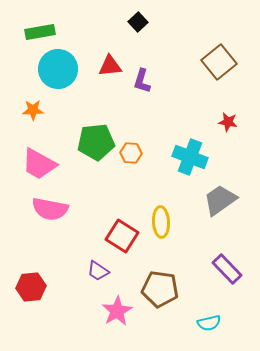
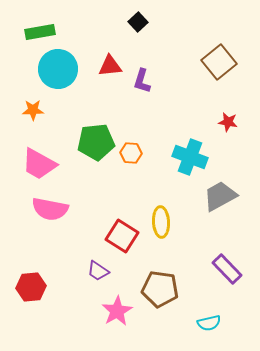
gray trapezoid: moved 4 px up; rotated 6 degrees clockwise
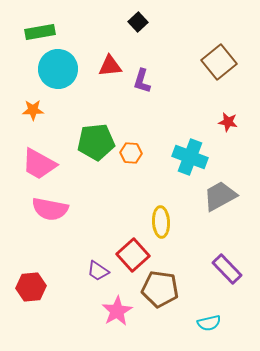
red square: moved 11 px right, 19 px down; rotated 16 degrees clockwise
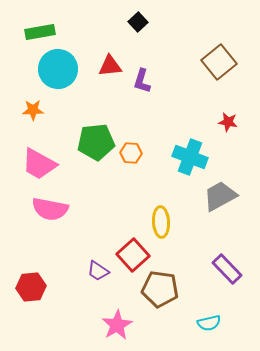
pink star: moved 14 px down
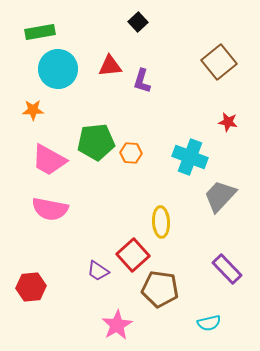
pink trapezoid: moved 10 px right, 4 px up
gray trapezoid: rotated 18 degrees counterclockwise
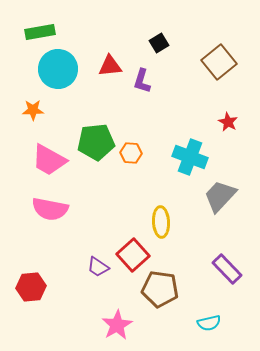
black square: moved 21 px right, 21 px down; rotated 12 degrees clockwise
red star: rotated 18 degrees clockwise
purple trapezoid: moved 4 px up
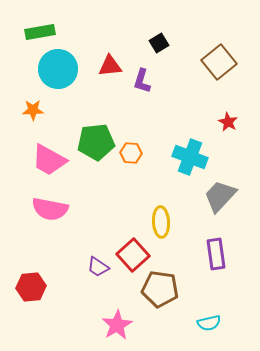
purple rectangle: moved 11 px left, 15 px up; rotated 36 degrees clockwise
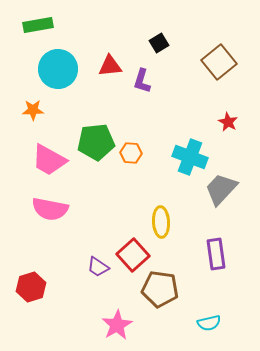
green rectangle: moved 2 px left, 7 px up
gray trapezoid: moved 1 px right, 7 px up
red hexagon: rotated 12 degrees counterclockwise
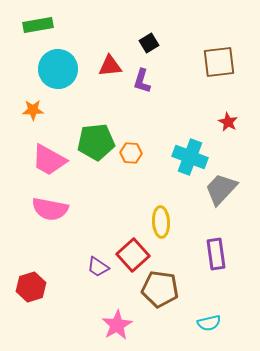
black square: moved 10 px left
brown square: rotated 32 degrees clockwise
